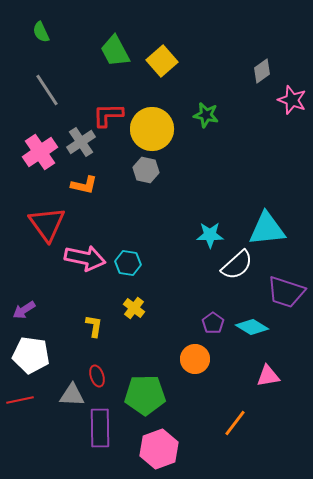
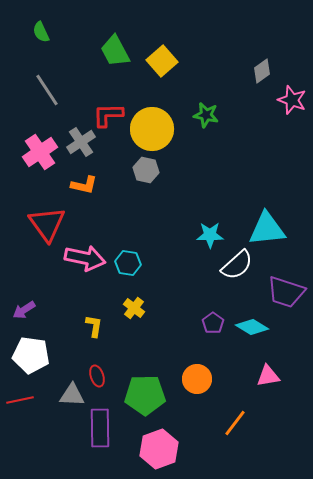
orange circle: moved 2 px right, 20 px down
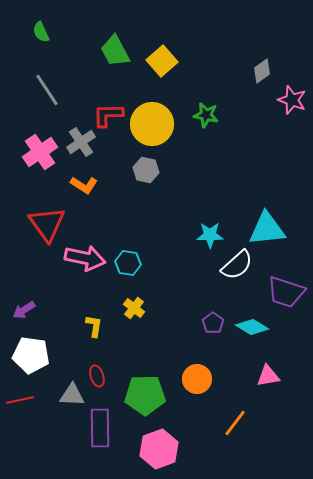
yellow circle: moved 5 px up
orange L-shape: rotated 20 degrees clockwise
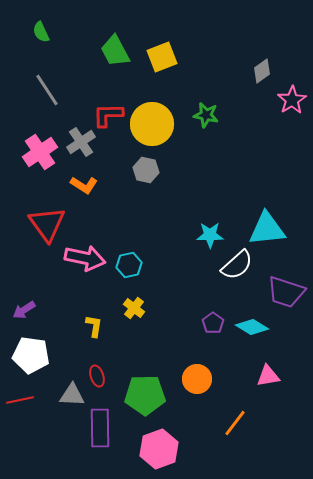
yellow square: moved 4 px up; rotated 20 degrees clockwise
pink star: rotated 20 degrees clockwise
cyan hexagon: moved 1 px right, 2 px down; rotated 20 degrees counterclockwise
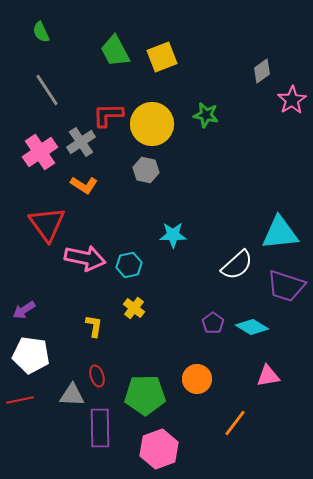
cyan triangle: moved 13 px right, 4 px down
cyan star: moved 37 px left
purple trapezoid: moved 6 px up
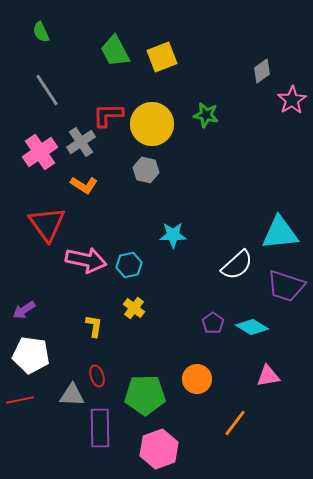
pink arrow: moved 1 px right, 2 px down
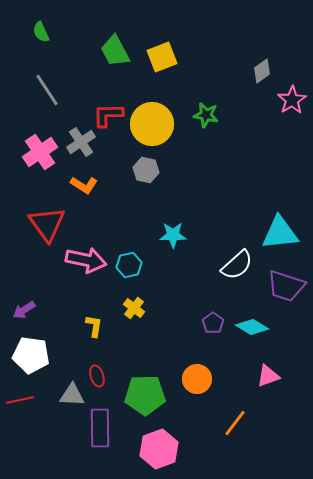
pink triangle: rotated 10 degrees counterclockwise
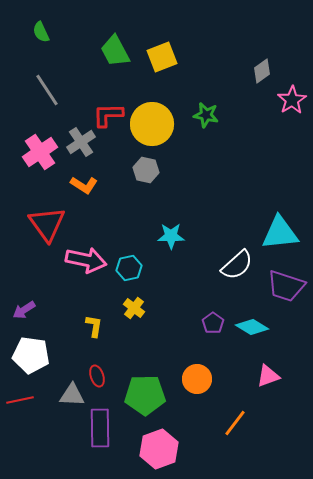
cyan star: moved 2 px left, 1 px down
cyan hexagon: moved 3 px down
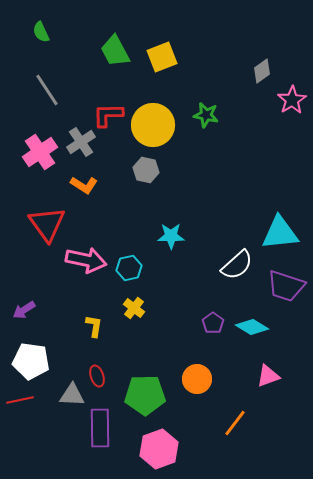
yellow circle: moved 1 px right, 1 px down
white pentagon: moved 6 px down
